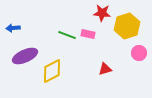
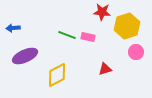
red star: moved 1 px up
pink rectangle: moved 3 px down
pink circle: moved 3 px left, 1 px up
yellow diamond: moved 5 px right, 4 px down
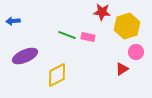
blue arrow: moved 7 px up
red triangle: moved 17 px right; rotated 16 degrees counterclockwise
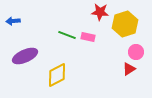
red star: moved 2 px left
yellow hexagon: moved 2 px left, 2 px up
red triangle: moved 7 px right
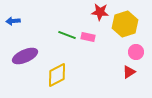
red triangle: moved 3 px down
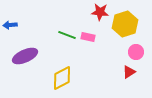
blue arrow: moved 3 px left, 4 px down
yellow diamond: moved 5 px right, 3 px down
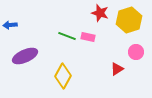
red star: moved 1 px down; rotated 12 degrees clockwise
yellow hexagon: moved 4 px right, 4 px up
green line: moved 1 px down
red triangle: moved 12 px left, 3 px up
yellow diamond: moved 1 px right, 2 px up; rotated 35 degrees counterclockwise
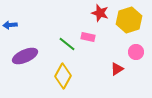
green line: moved 8 px down; rotated 18 degrees clockwise
